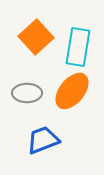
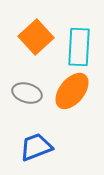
cyan rectangle: moved 1 px right; rotated 6 degrees counterclockwise
gray ellipse: rotated 16 degrees clockwise
blue trapezoid: moved 7 px left, 7 px down
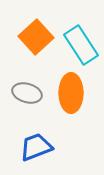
cyan rectangle: moved 2 px right, 2 px up; rotated 36 degrees counterclockwise
orange ellipse: moved 1 px left, 2 px down; rotated 39 degrees counterclockwise
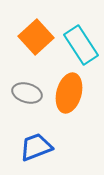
orange ellipse: moved 2 px left; rotated 15 degrees clockwise
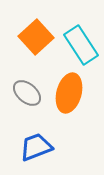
gray ellipse: rotated 24 degrees clockwise
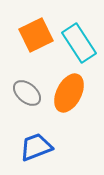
orange square: moved 2 px up; rotated 16 degrees clockwise
cyan rectangle: moved 2 px left, 2 px up
orange ellipse: rotated 12 degrees clockwise
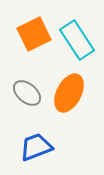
orange square: moved 2 px left, 1 px up
cyan rectangle: moved 2 px left, 3 px up
